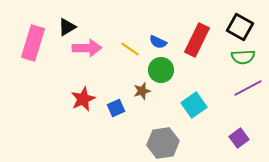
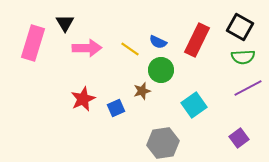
black triangle: moved 2 px left, 4 px up; rotated 30 degrees counterclockwise
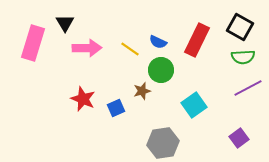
red star: rotated 25 degrees counterclockwise
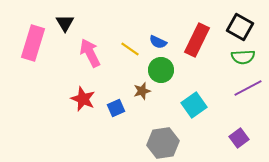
pink arrow: moved 3 px right, 5 px down; rotated 116 degrees counterclockwise
